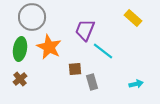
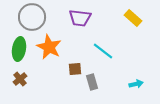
purple trapezoid: moved 5 px left, 12 px up; rotated 105 degrees counterclockwise
green ellipse: moved 1 px left
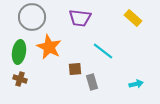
green ellipse: moved 3 px down
brown cross: rotated 32 degrees counterclockwise
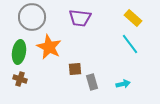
cyan line: moved 27 px right, 7 px up; rotated 15 degrees clockwise
cyan arrow: moved 13 px left
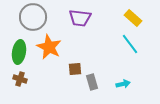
gray circle: moved 1 px right
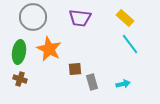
yellow rectangle: moved 8 px left
orange star: moved 2 px down
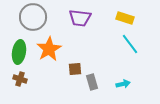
yellow rectangle: rotated 24 degrees counterclockwise
orange star: rotated 15 degrees clockwise
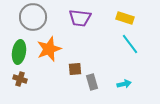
orange star: rotated 10 degrees clockwise
cyan arrow: moved 1 px right
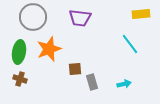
yellow rectangle: moved 16 px right, 4 px up; rotated 24 degrees counterclockwise
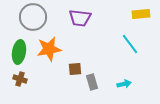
orange star: rotated 10 degrees clockwise
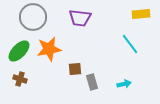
green ellipse: moved 1 px up; rotated 35 degrees clockwise
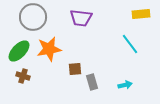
purple trapezoid: moved 1 px right
brown cross: moved 3 px right, 3 px up
cyan arrow: moved 1 px right, 1 px down
